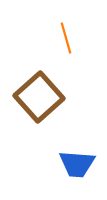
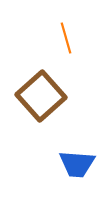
brown square: moved 2 px right, 1 px up
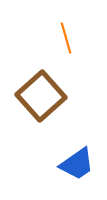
blue trapezoid: rotated 39 degrees counterclockwise
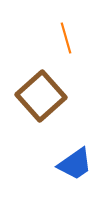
blue trapezoid: moved 2 px left
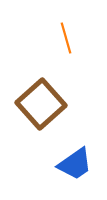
brown square: moved 8 px down
